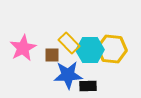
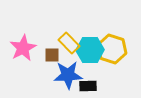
yellow hexagon: rotated 12 degrees clockwise
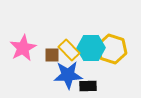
yellow rectangle: moved 7 px down
cyan hexagon: moved 1 px right, 2 px up
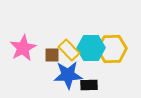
yellow hexagon: rotated 20 degrees counterclockwise
black rectangle: moved 1 px right, 1 px up
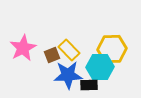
cyan hexagon: moved 9 px right, 19 px down
brown square: rotated 21 degrees counterclockwise
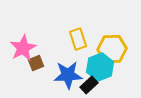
yellow rectangle: moved 9 px right, 11 px up; rotated 25 degrees clockwise
brown square: moved 16 px left, 8 px down
cyan hexagon: rotated 20 degrees counterclockwise
black rectangle: rotated 42 degrees counterclockwise
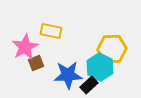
yellow rectangle: moved 27 px left, 8 px up; rotated 60 degrees counterclockwise
pink star: moved 2 px right, 1 px up
cyan hexagon: rotated 12 degrees counterclockwise
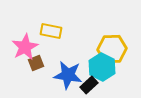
cyan hexagon: moved 2 px right
blue star: rotated 12 degrees clockwise
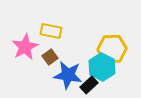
brown square: moved 14 px right, 6 px up; rotated 14 degrees counterclockwise
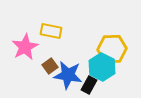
brown square: moved 9 px down
black rectangle: rotated 18 degrees counterclockwise
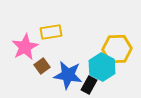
yellow rectangle: moved 1 px down; rotated 20 degrees counterclockwise
yellow hexagon: moved 5 px right
brown square: moved 8 px left
